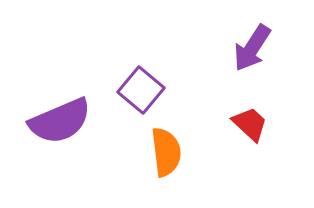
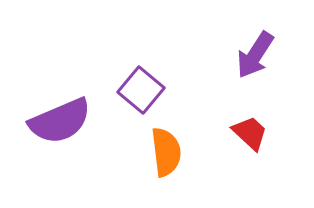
purple arrow: moved 3 px right, 7 px down
red trapezoid: moved 9 px down
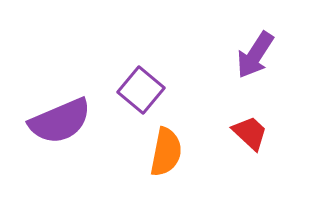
orange semicircle: rotated 18 degrees clockwise
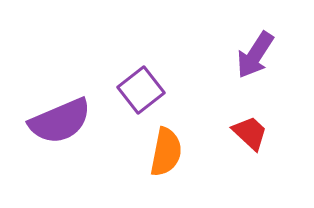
purple square: rotated 12 degrees clockwise
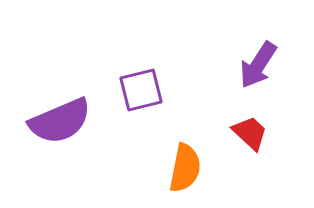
purple arrow: moved 3 px right, 10 px down
purple square: rotated 24 degrees clockwise
orange semicircle: moved 19 px right, 16 px down
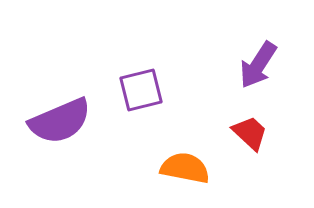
orange semicircle: rotated 90 degrees counterclockwise
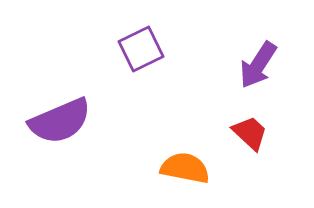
purple square: moved 41 px up; rotated 12 degrees counterclockwise
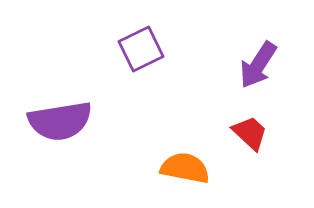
purple semicircle: rotated 14 degrees clockwise
